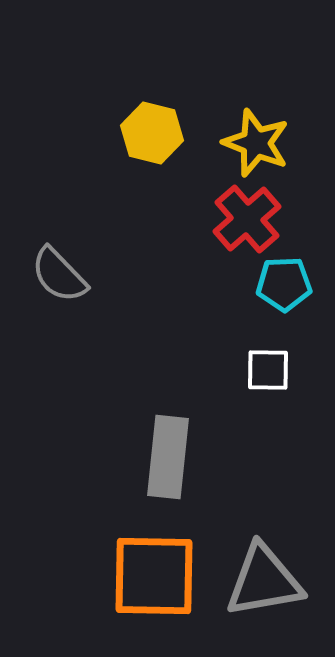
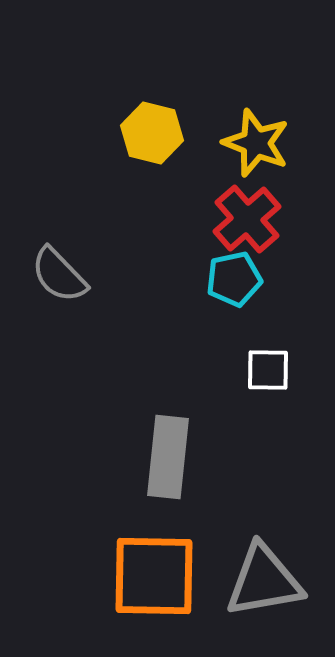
cyan pentagon: moved 50 px left, 5 px up; rotated 10 degrees counterclockwise
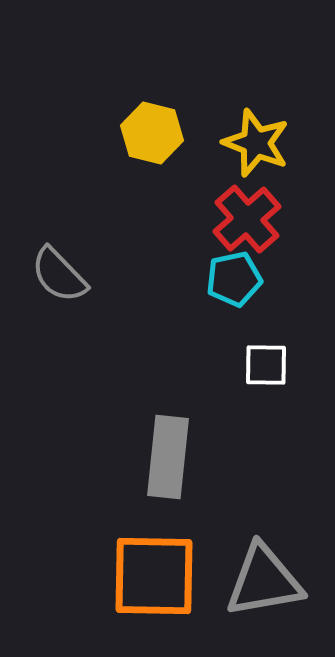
white square: moved 2 px left, 5 px up
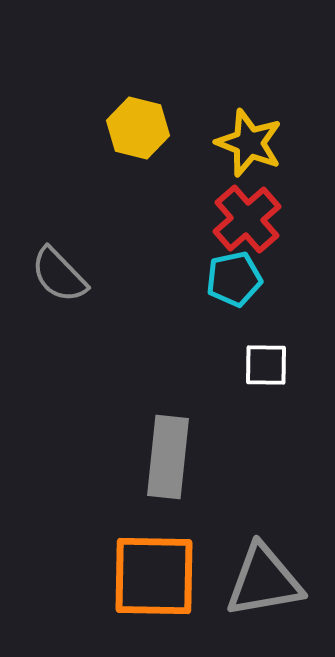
yellow hexagon: moved 14 px left, 5 px up
yellow star: moved 7 px left
